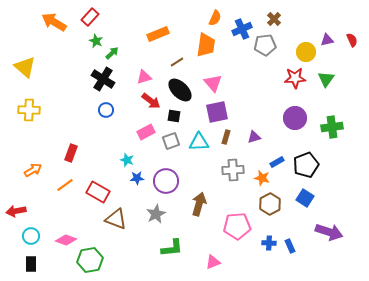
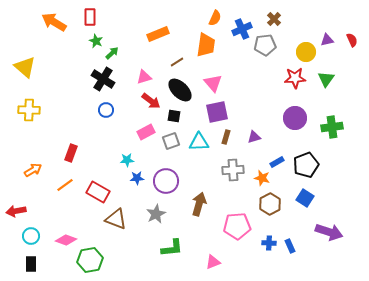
red rectangle at (90, 17): rotated 42 degrees counterclockwise
cyan star at (127, 160): rotated 24 degrees counterclockwise
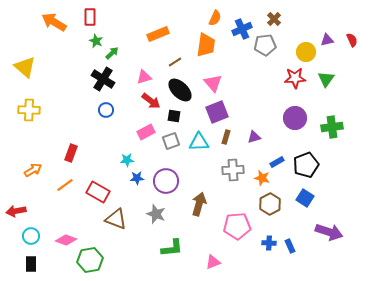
brown line at (177, 62): moved 2 px left
purple square at (217, 112): rotated 10 degrees counterclockwise
gray star at (156, 214): rotated 24 degrees counterclockwise
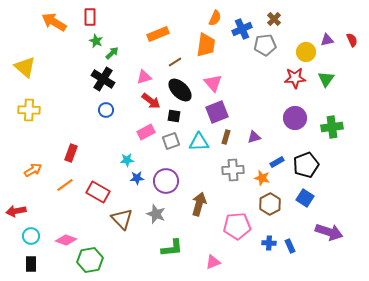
brown triangle at (116, 219): moved 6 px right; rotated 25 degrees clockwise
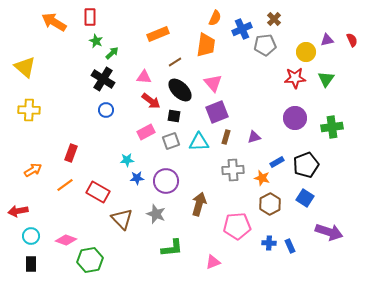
pink triangle at (144, 77): rotated 21 degrees clockwise
red arrow at (16, 211): moved 2 px right
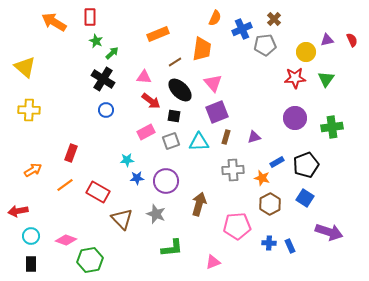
orange trapezoid at (206, 45): moved 4 px left, 4 px down
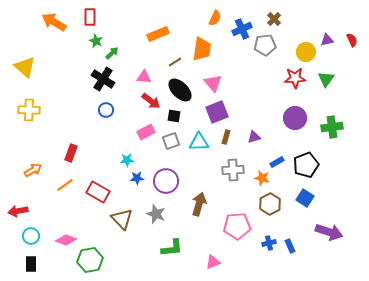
blue cross at (269, 243): rotated 16 degrees counterclockwise
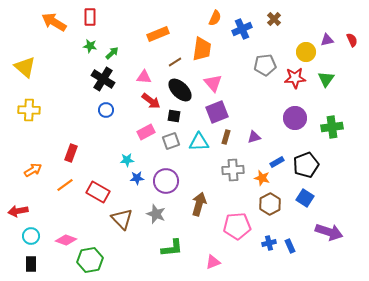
green star at (96, 41): moved 6 px left, 5 px down; rotated 16 degrees counterclockwise
gray pentagon at (265, 45): moved 20 px down
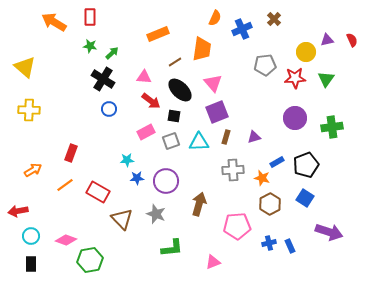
blue circle at (106, 110): moved 3 px right, 1 px up
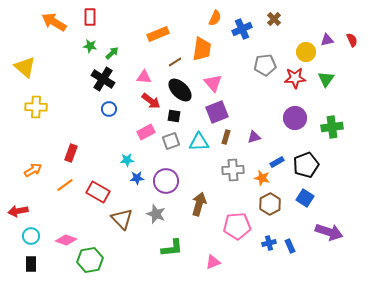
yellow cross at (29, 110): moved 7 px right, 3 px up
